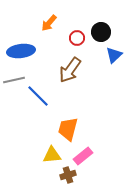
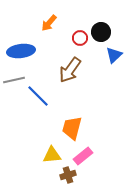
red circle: moved 3 px right
orange trapezoid: moved 4 px right, 1 px up
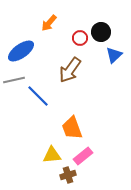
blue ellipse: rotated 28 degrees counterclockwise
orange trapezoid: rotated 35 degrees counterclockwise
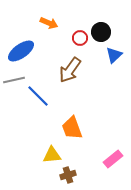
orange arrow: rotated 108 degrees counterclockwise
pink rectangle: moved 30 px right, 3 px down
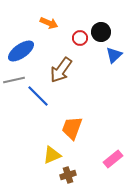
brown arrow: moved 9 px left
orange trapezoid: rotated 40 degrees clockwise
yellow triangle: rotated 18 degrees counterclockwise
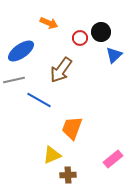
blue line: moved 1 px right, 4 px down; rotated 15 degrees counterclockwise
brown cross: rotated 14 degrees clockwise
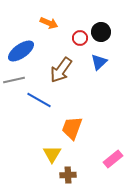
blue triangle: moved 15 px left, 7 px down
yellow triangle: moved 1 px up; rotated 36 degrees counterclockwise
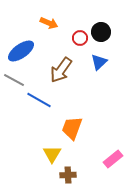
gray line: rotated 40 degrees clockwise
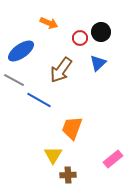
blue triangle: moved 1 px left, 1 px down
yellow triangle: moved 1 px right, 1 px down
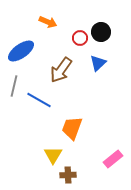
orange arrow: moved 1 px left, 1 px up
gray line: moved 6 px down; rotated 75 degrees clockwise
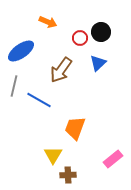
orange trapezoid: moved 3 px right
